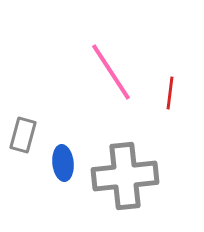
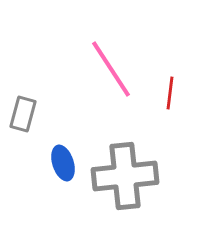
pink line: moved 3 px up
gray rectangle: moved 21 px up
blue ellipse: rotated 12 degrees counterclockwise
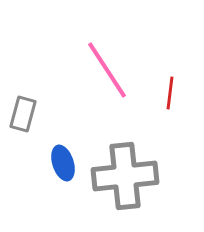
pink line: moved 4 px left, 1 px down
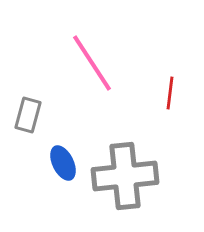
pink line: moved 15 px left, 7 px up
gray rectangle: moved 5 px right, 1 px down
blue ellipse: rotated 8 degrees counterclockwise
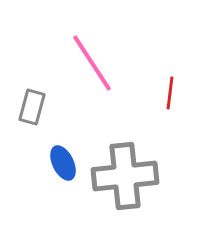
gray rectangle: moved 4 px right, 8 px up
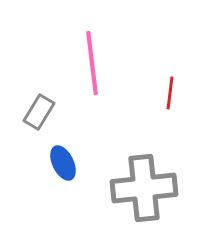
pink line: rotated 26 degrees clockwise
gray rectangle: moved 7 px right, 5 px down; rotated 16 degrees clockwise
gray cross: moved 19 px right, 12 px down
